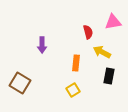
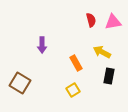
red semicircle: moved 3 px right, 12 px up
orange rectangle: rotated 35 degrees counterclockwise
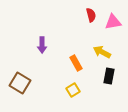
red semicircle: moved 5 px up
